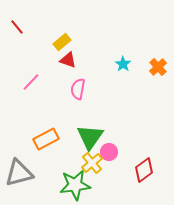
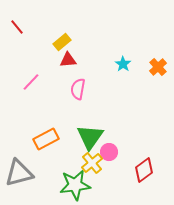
red triangle: rotated 24 degrees counterclockwise
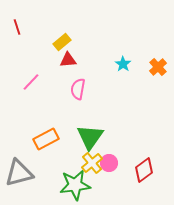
red line: rotated 21 degrees clockwise
pink circle: moved 11 px down
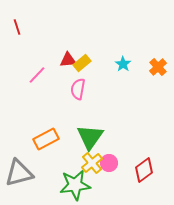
yellow rectangle: moved 20 px right, 21 px down
pink line: moved 6 px right, 7 px up
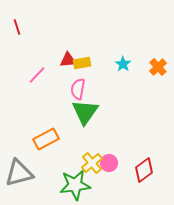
yellow rectangle: rotated 30 degrees clockwise
green triangle: moved 5 px left, 25 px up
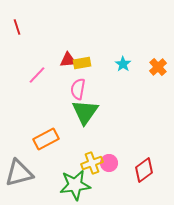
yellow cross: rotated 20 degrees clockwise
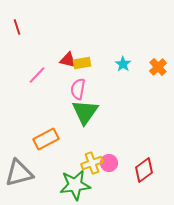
red triangle: rotated 18 degrees clockwise
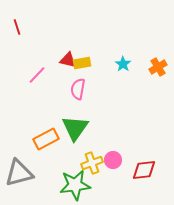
orange cross: rotated 12 degrees clockwise
green triangle: moved 10 px left, 16 px down
pink circle: moved 4 px right, 3 px up
red diamond: rotated 30 degrees clockwise
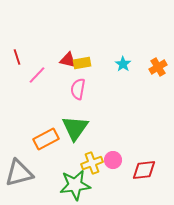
red line: moved 30 px down
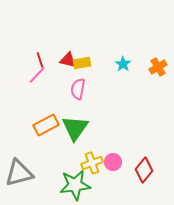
red line: moved 23 px right, 3 px down
orange rectangle: moved 14 px up
pink circle: moved 2 px down
red diamond: rotated 45 degrees counterclockwise
